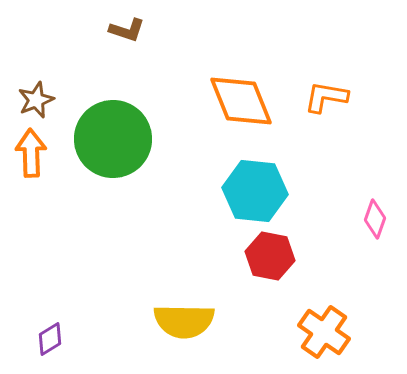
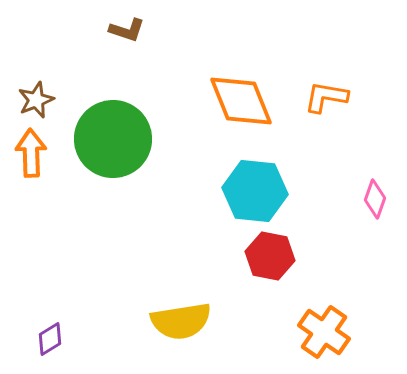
pink diamond: moved 20 px up
yellow semicircle: moved 3 px left; rotated 10 degrees counterclockwise
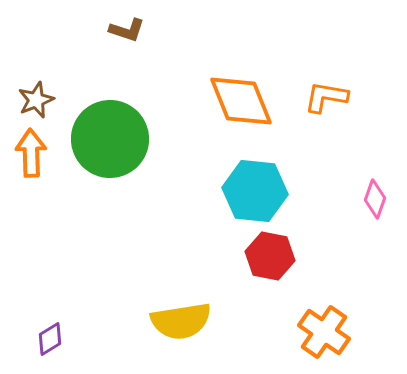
green circle: moved 3 px left
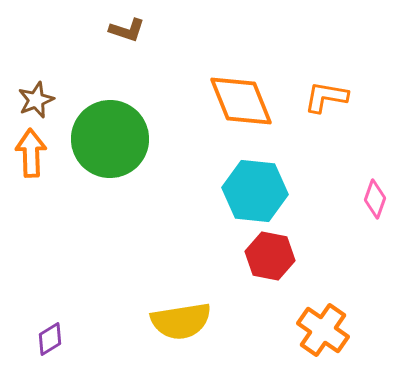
orange cross: moved 1 px left, 2 px up
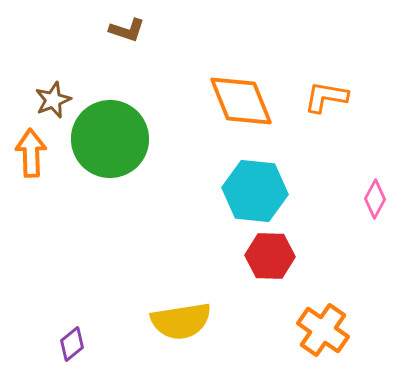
brown star: moved 17 px right
pink diamond: rotated 9 degrees clockwise
red hexagon: rotated 9 degrees counterclockwise
purple diamond: moved 22 px right, 5 px down; rotated 8 degrees counterclockwise
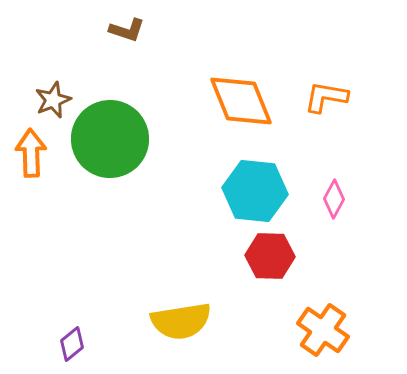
pink diamond: moved 41 px left
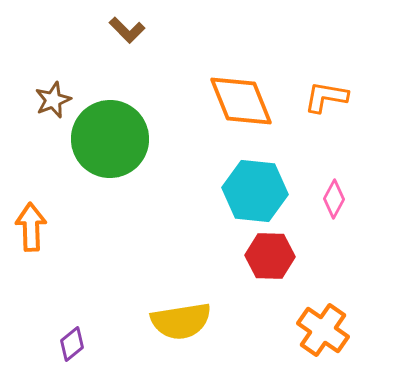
brown L-shape: rotated 27 degrees clockwise
orange arrow: moved 74 px down
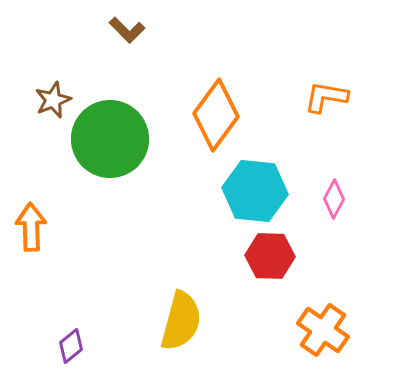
orange diamond: moved 25 px left, 14 px down; rotated 58 degrees clockwise
yellow semicircle: rotated 66 degrees counterclockwise
purple diamond: moved 1 px left, 2 px down
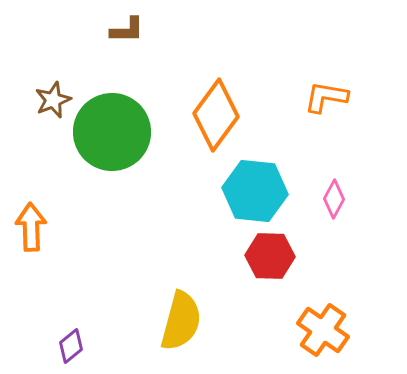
brown L-shape: rotated 45 degrees counterclockwise
green circle: moved 2 px right, 7 px up
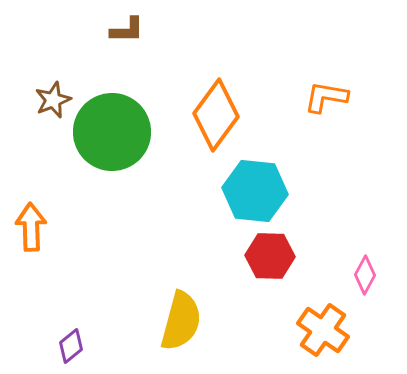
pink diamond: moved 31 px right, 76 px down
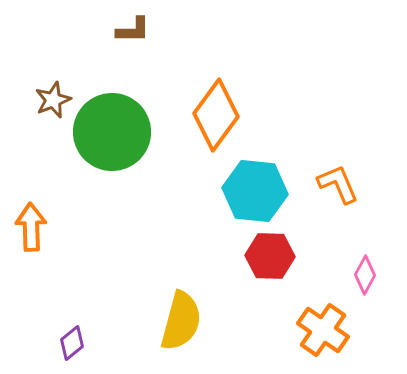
brown L-shape: moved 6 px right
orange L-shape: moved 12 px right, 87 px down; rotated 57 degrees clockwise
purple diamond: moved 1 px right, 3 px up
